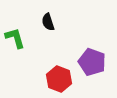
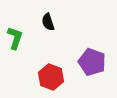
green L-shape: rotated 35 degrees clockwise
red hexagon: moved 8 px left, 2 px up
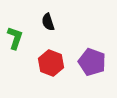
red hexagon: moved 14 px up
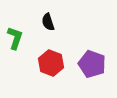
purple pentagon: moved 2 px down
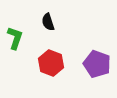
purple pentagon: moved 5 px right
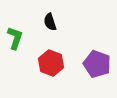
black semicircle: moved 2 px right
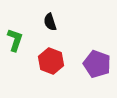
green L-shape: moved 2 px down
red hexagon: moved 2 px up
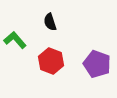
green L-shape: rotated 60 degrees counterclockwise
